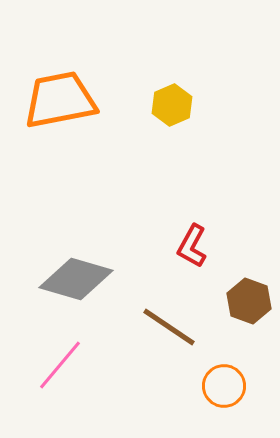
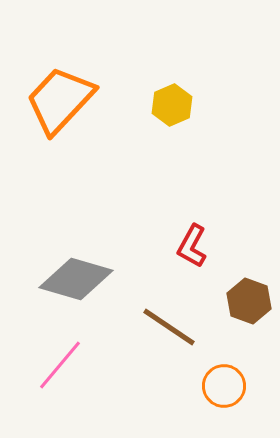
orange trapezoid: rotated 36 degrees counterclockwise
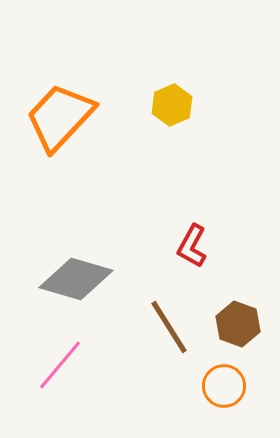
orange trapezoid: moved 17 px down
brown hexagon: moved 11 px left, 23 px down
brown line: rotated 24 degrees clockwise
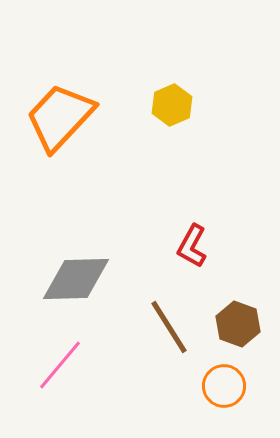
gray diamond: rotated 18 degrees counterclockwise
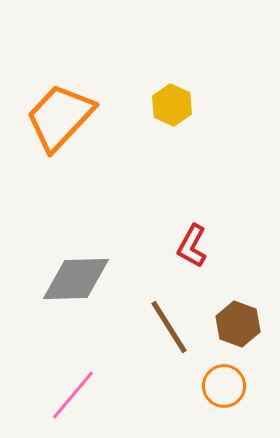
yellow hexagon: rotated 12 degrees counterclockwise
pink line: moved 13 px right, 30 px down
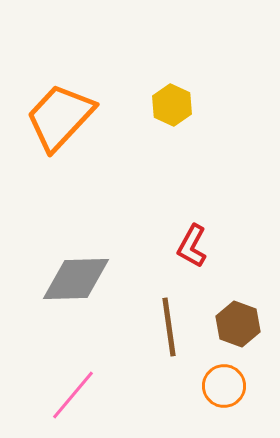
brown line: rotated 24 degrees clockwise
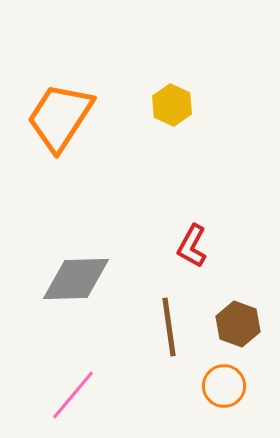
orange trapezoid: rotated 10 degrees counterclockwise
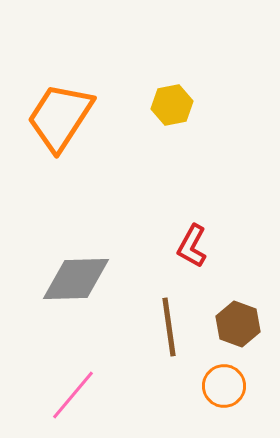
yellow hexagon: rotated 24 degrees clockwise
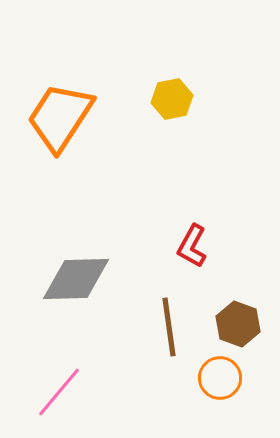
yellow hexagon: moved 6 px up
orange circle: moved 4 px left, 8 px up
pink line: moved 14 px left, 3 px up
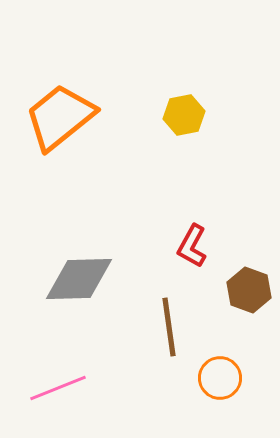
yellow hexagon: moved 12 px right, 16 px down
orange trapezoid: rotated 18 degrees clockwise
gray diamond: moved 3 px right
brown hexagon: moved 11 px right, 34 px up
pink line: moved 1 px left, 4 px up; rotated 28 degrees clockwise
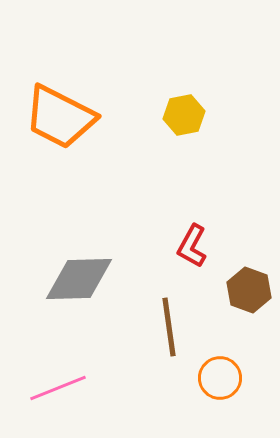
orange trapezoid: rotated 114 degrees counterclockwise
